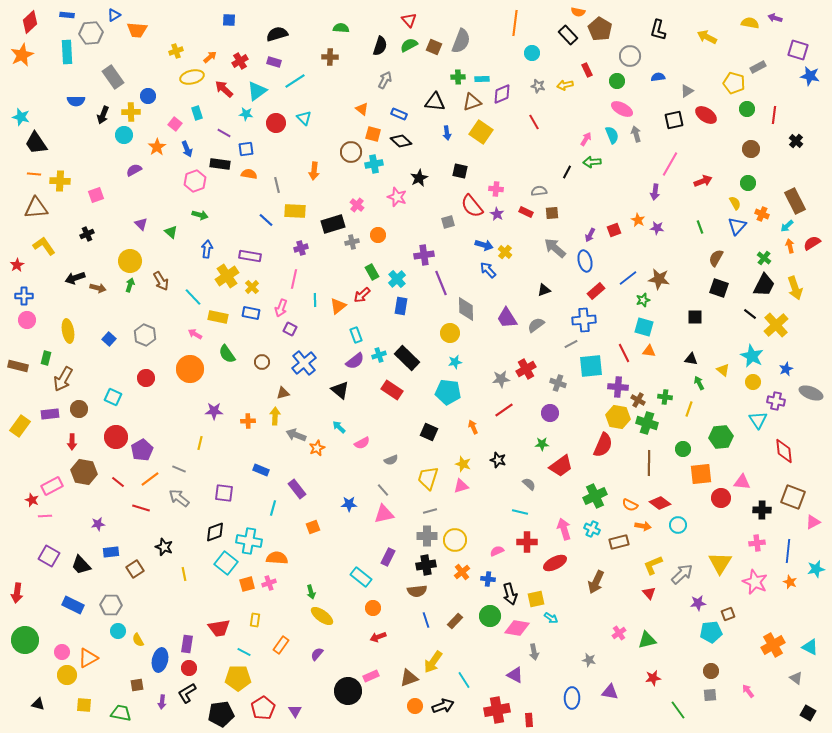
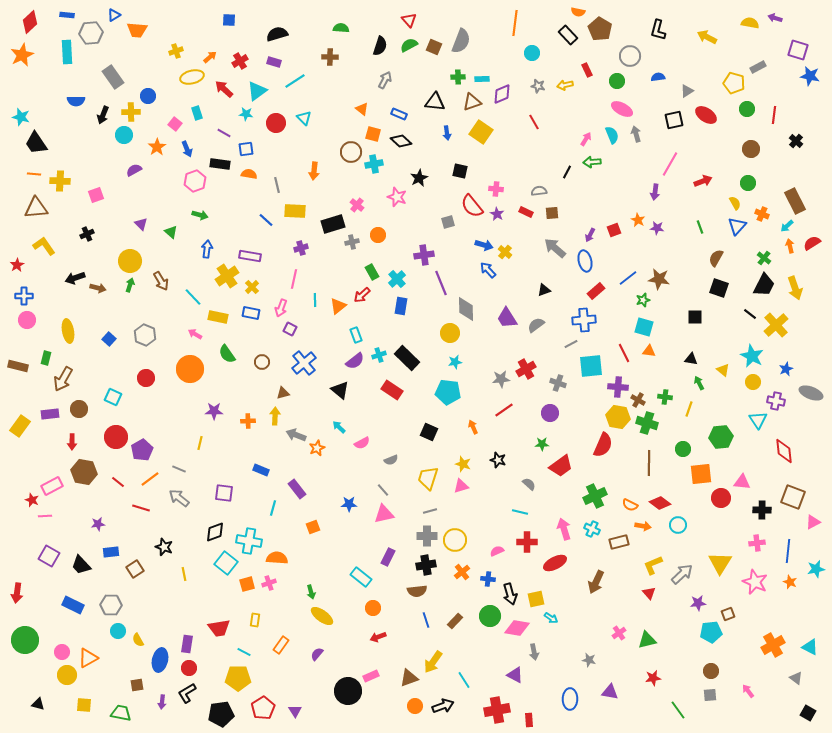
blue ellipse at (572, 698): moved 2 px left, 1 px down
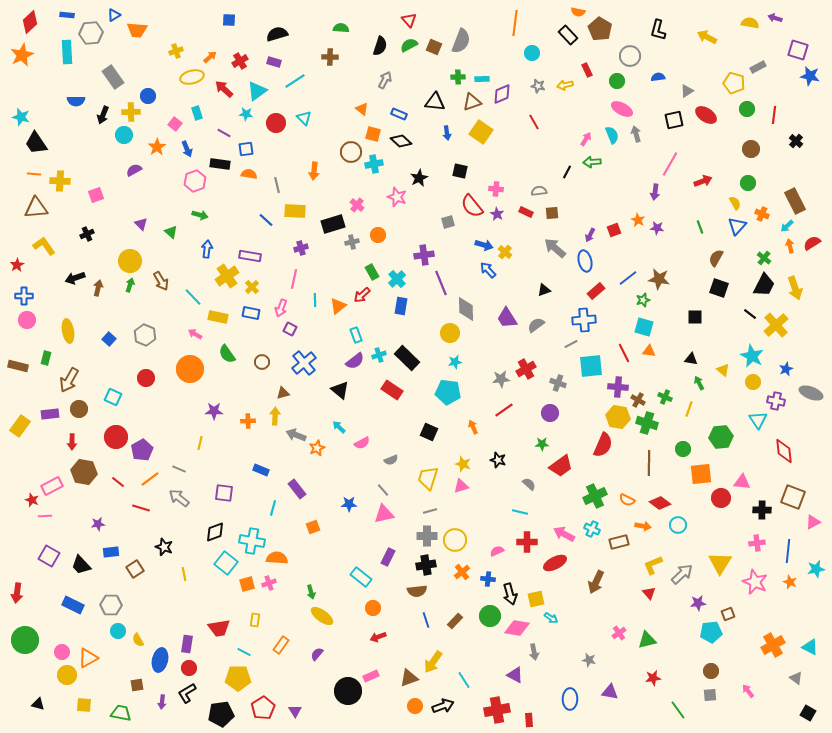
brown arrow at (98, 288): rotated 91 degrees counterclockwise
brown arrow at (63, 379): moved 6 px right, 1 px down
green cross at (665, 397): rotated 16 degrees clockwise
orange semicircle at (630, 505): moved 3 px left, 5 px up
pink arrow at (564, 529): moved 5 px down; rotated 45 degrees counterclockwise
cyan cross at (249, 541): moved 3 px right
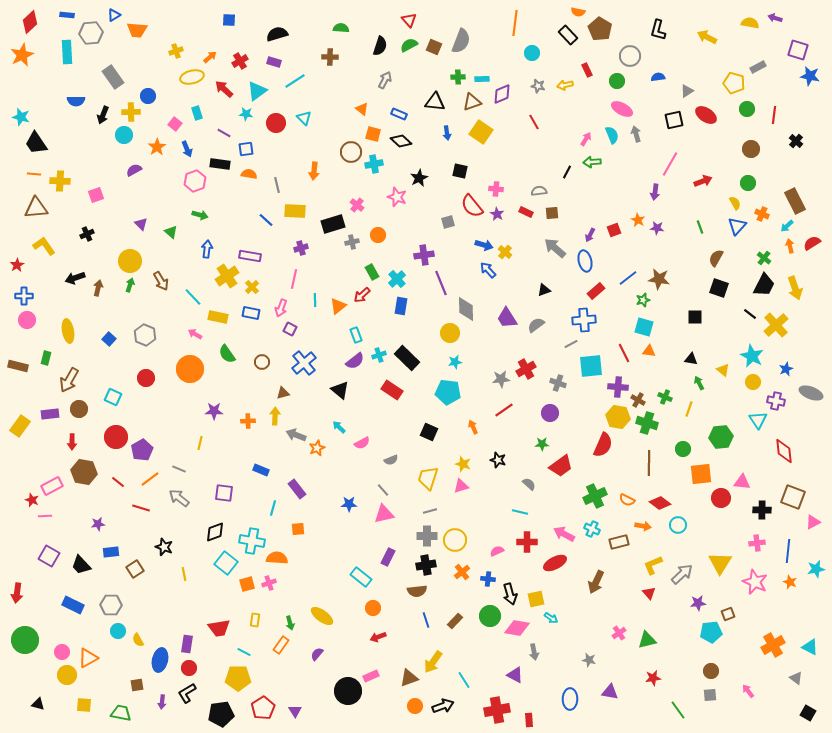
orange square at (313, 527): moved 15 px left, 2 px down; rotated 16 degrees clockwise
green arrow at (311, 592): moved 21 px left, 31 px down
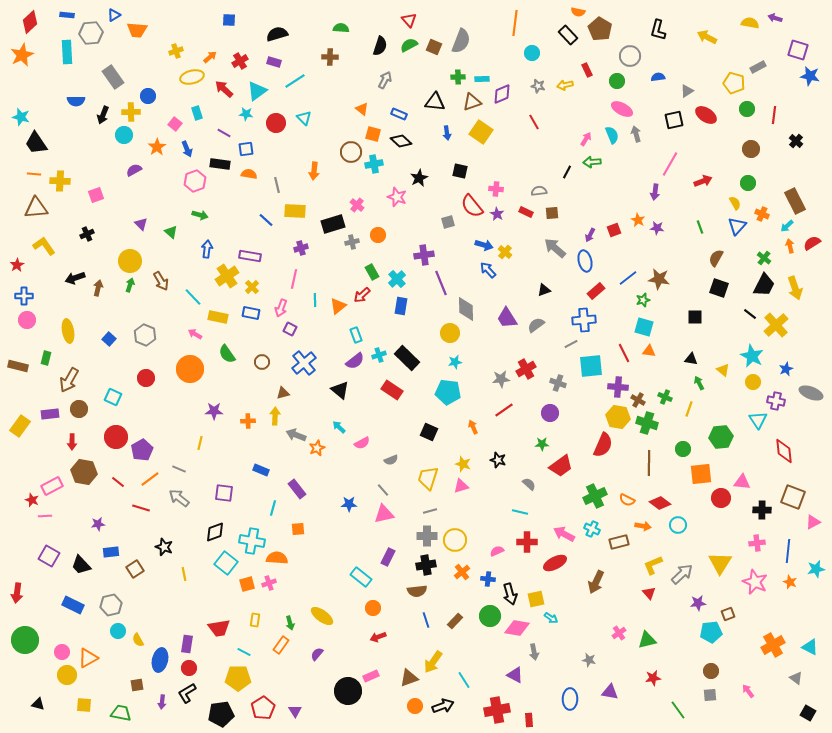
gray hexagon at (111, 605): rotated 15 degrees counterclockwise
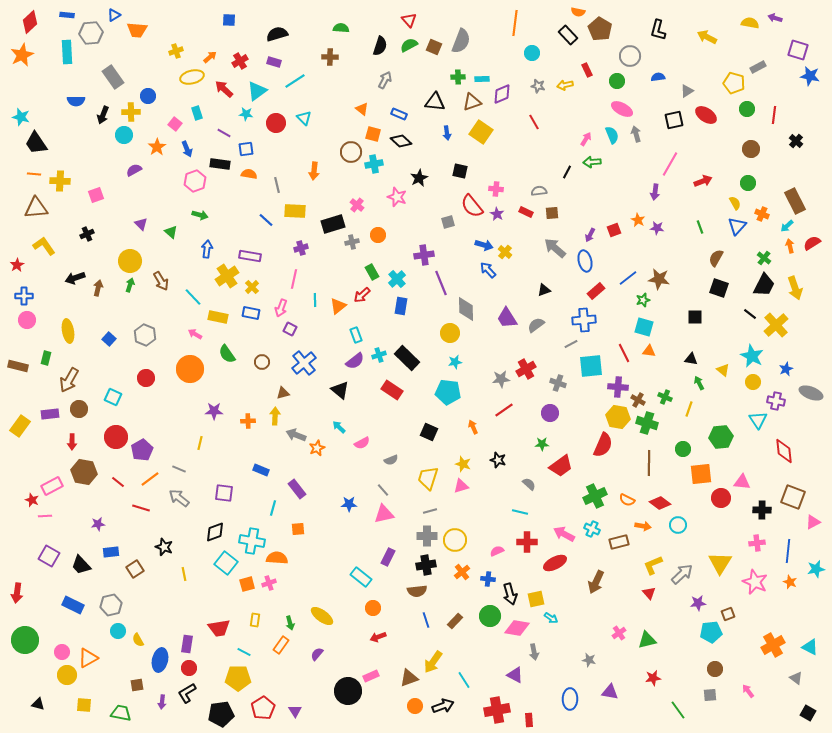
brown circle at (711, 671): moved 4 px right, 2 px up
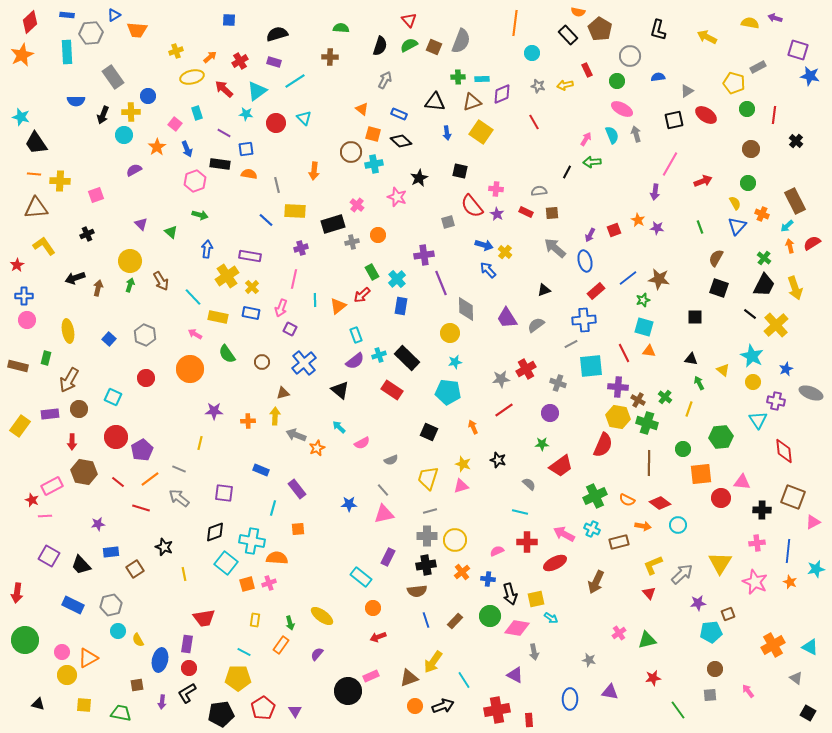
green cross at (665, 397): rotated 16 degrees clockwise
red trapezoid at (219, 628): moved 15 px left, 10 px up
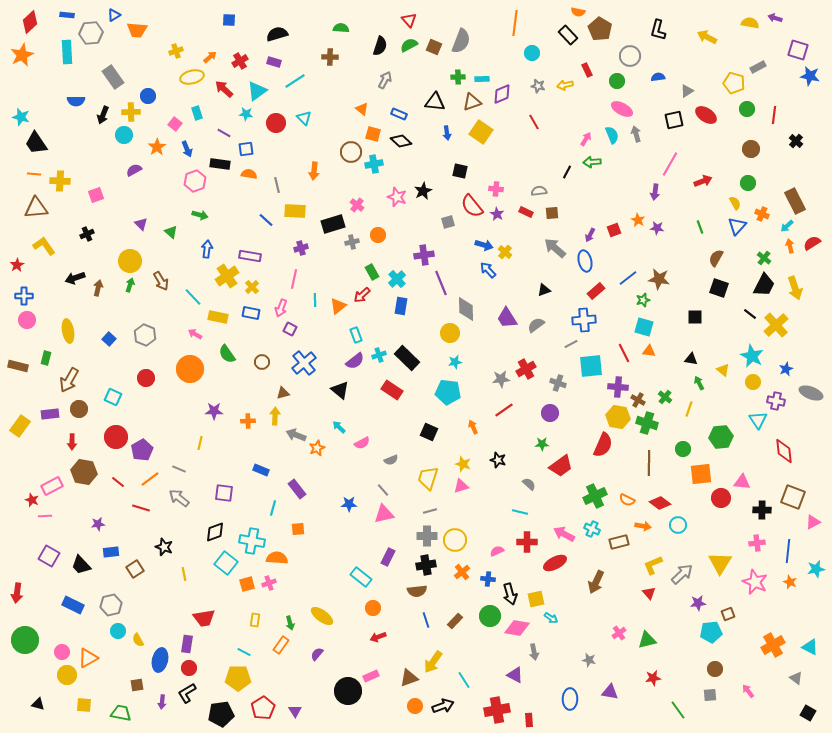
black star at (419, 178): moved 4 px right, 13 px down
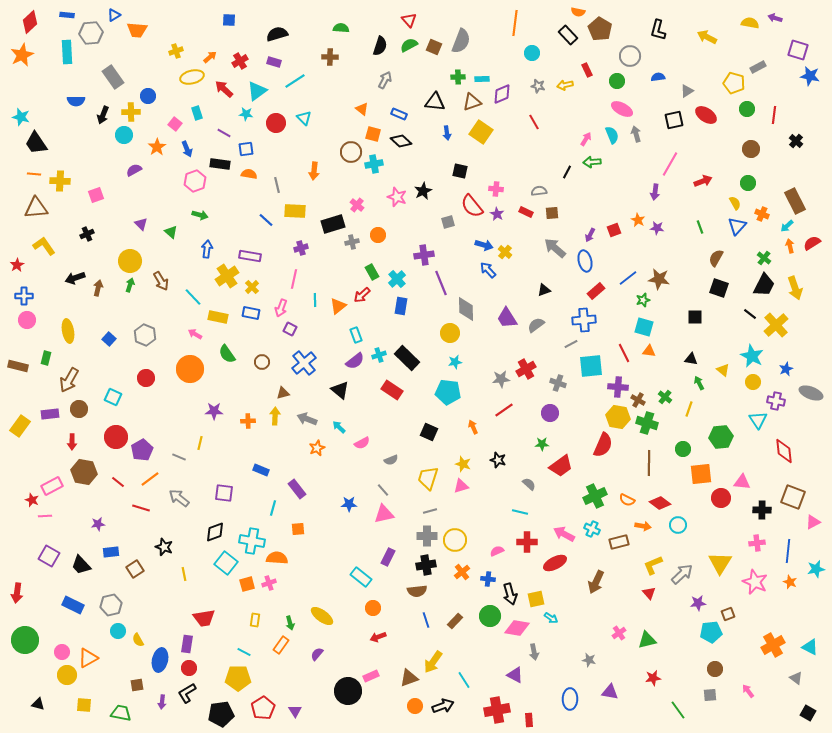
gray arrow at (296, 435): moved 11 px right, 16 px up
gray line at (179, 469): moved 12 px up
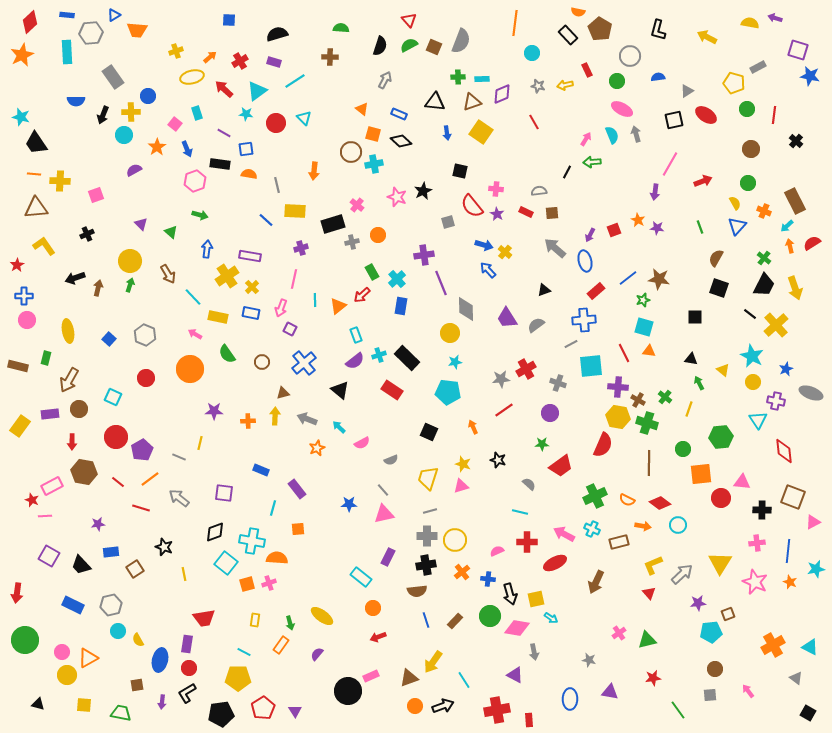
orange cross at (762, 214): moved 2 px right, 3 px up
brown arrow at (161, 281): moved 7 px right, 7 px up
